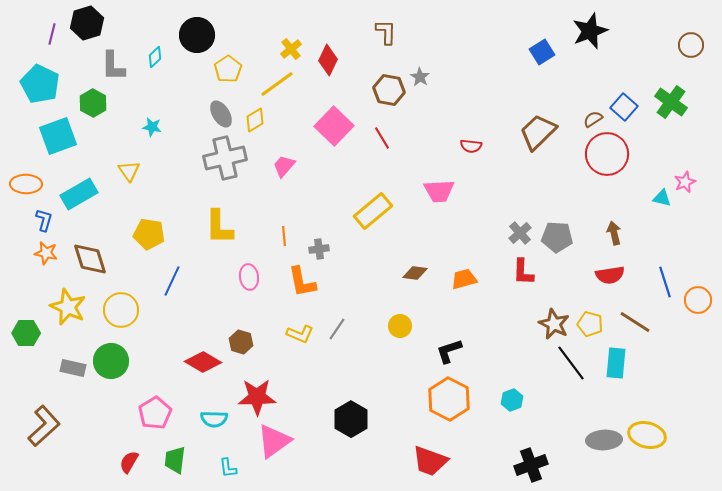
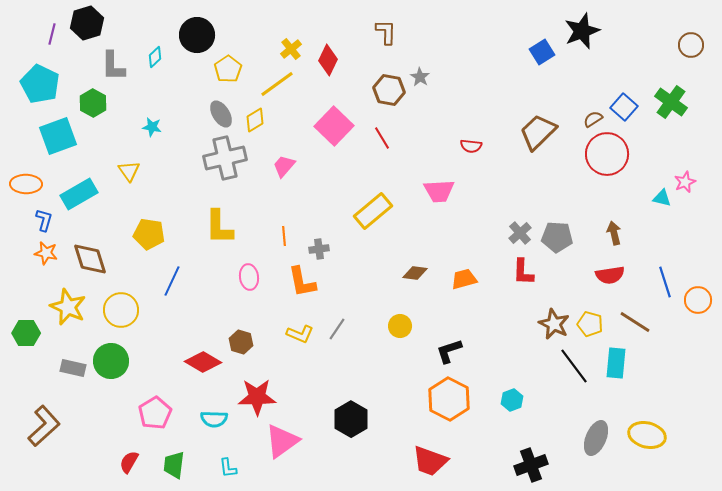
black star at (590, 31): moved 8 px left
black line at (571, 363): moved 3 px right, 3 px down
gray ellipse at (604, 440): moved 8 px left, 2 px up; rotated 64 degrees counterclockwise
pink triangle at (274, 441): moved 8 px right
green trapezoid at (175, 460): moved 1 px left, 5 px down
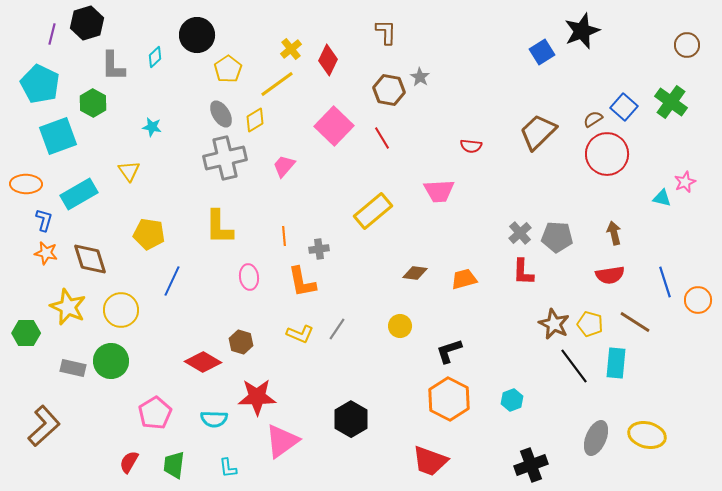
brown circle at (691, 45): moved 4 px left
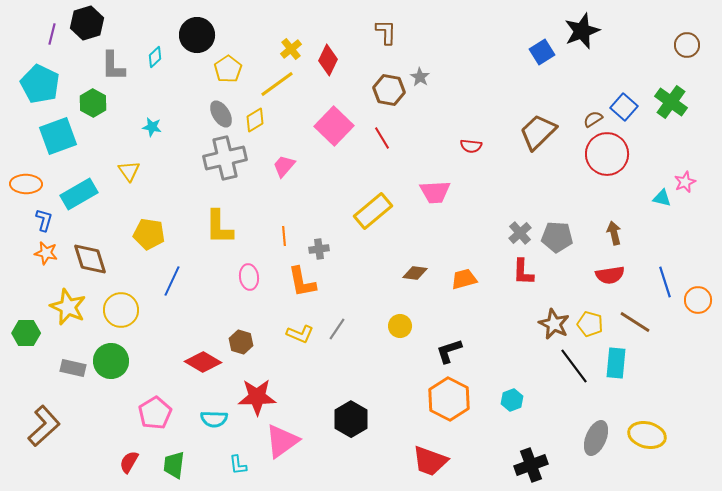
pink trapezoid at (439, 191): moved 4 px left, 1 px down
cyan L-shape at (228, 468): moved 10 px right, 3 px up
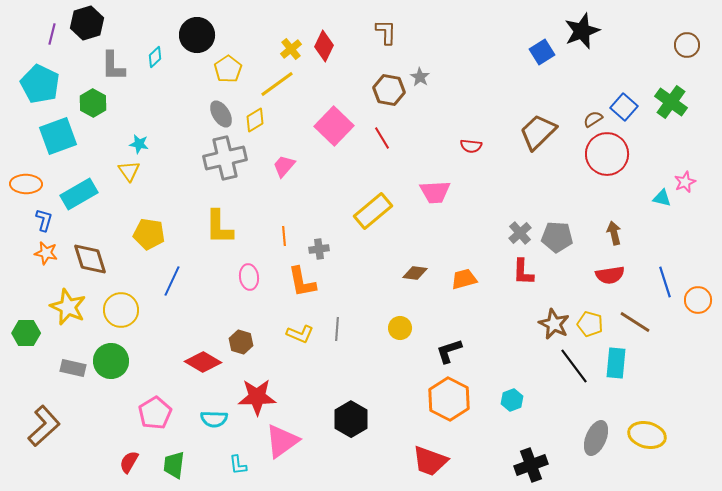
red diamond at (328, 60): moved 4 px left, 14 px up
cyan star at (152, 127): moved 13 px left, 17 px down
yellow circle at (400, 326): moved 2 px down
gray line at (337, 329): rotated 30 degrees counterclockwise
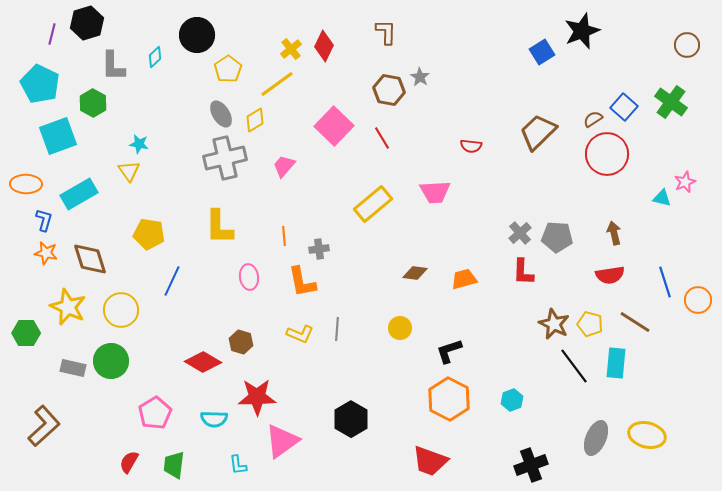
yellow rectangle at (373, 211): moved 7 px up
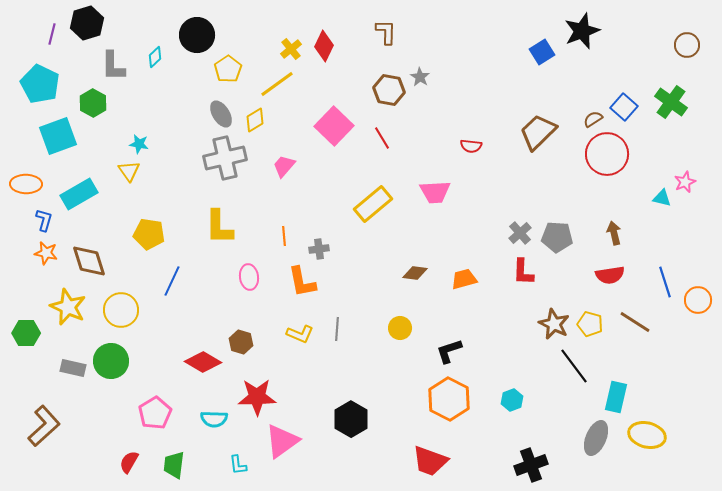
brown diamond at (90, 259): moved 1 px left, 2 px down
cyan rectangle at (616, 363): moved 34 px down; rotated 8 degrees clockwise
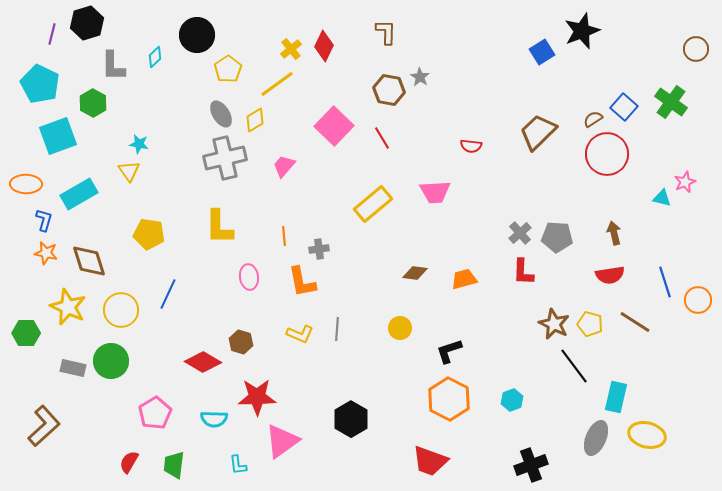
brown circle at (687, 45): moved 9 px right, 4 px down
blue line at (172, 281): moved 4 px left, 13 px down
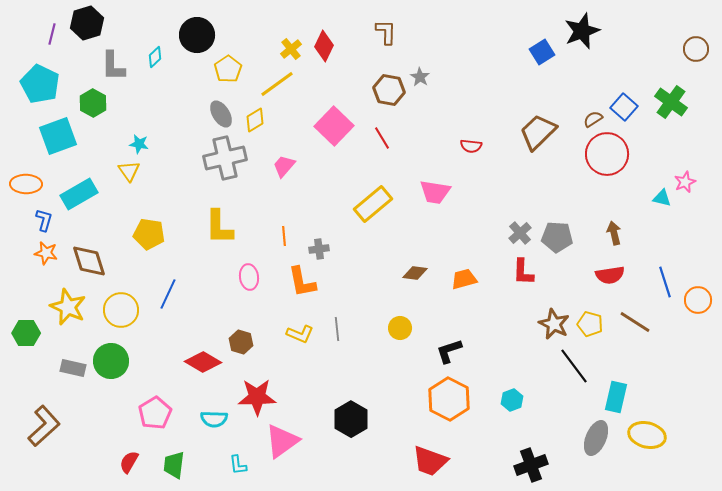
pink trapezoid at (435, 192): rotated 12 degrees clockwise
gray line at (337, 329): rotated 10 degrees counterclockwise
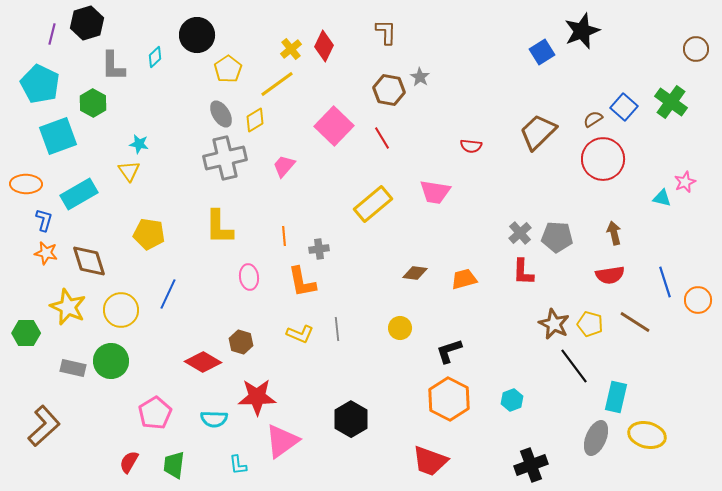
red circle at (607, 154): moved 4 px left, 5 px down
